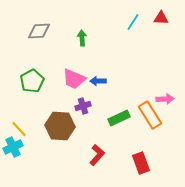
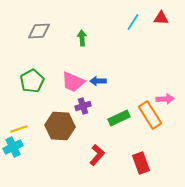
pink trapezoid: moved 1 px left, 3 px down
yellow line: rotated 66 degrees counterclockwise
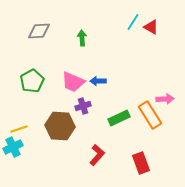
red triangle: moved 10 px left, 9 px down; rotated 28 degrees clockwise
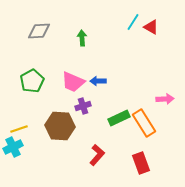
orange rectangle: moved 6 px left, 8 px down
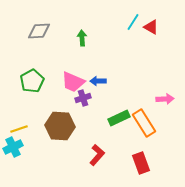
purple cross: moved 8 px up
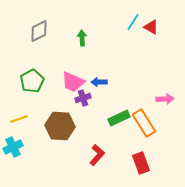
gray diamond: rotated 25 degrees counterclockwise
blue arrow: moved 1 px right, 1 px down
yellow line: moved 10 px up
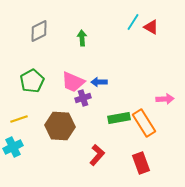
green rectangle: rotated 15 degrees clockwise
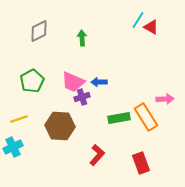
cyan line: moved 5 px right, 2 px up
purple cross: moved 1 px left, 1 px up
orange rectangle: moved 2 px right, 6 px up
